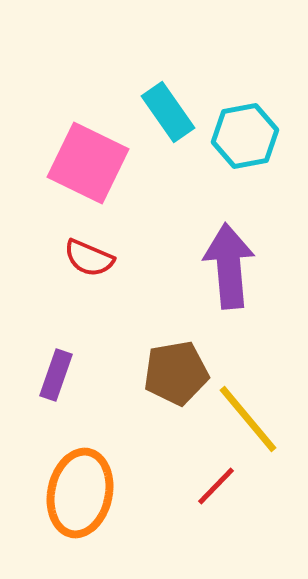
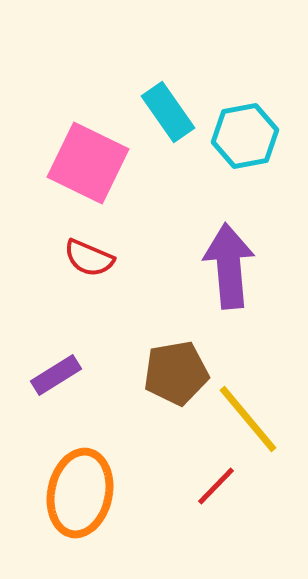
purple rectangle: rotated 39 degrees clockwise
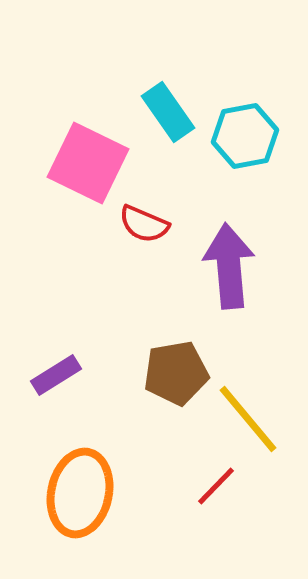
red semicircle: moved 55 px right, 34 px up
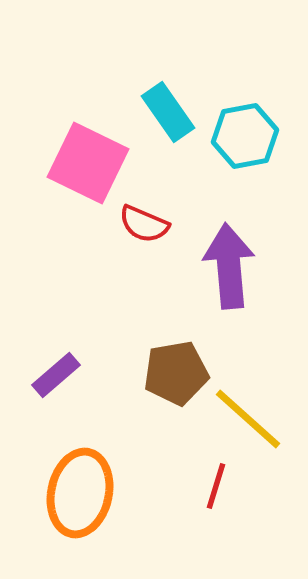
purple rectangle: rotated 9 degrees counterclockwise
yellow line: rotated 8 degrees counterclockwise
red line: rotated 27 degrees counterclockwise
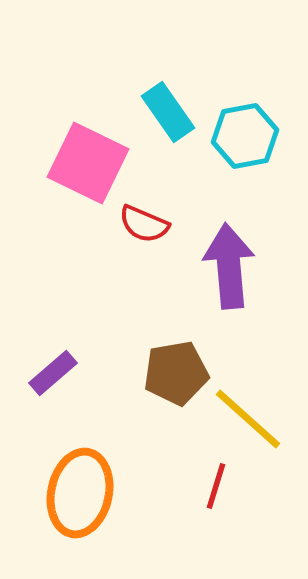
purple rectangle: moved 3 px left, 2 px up
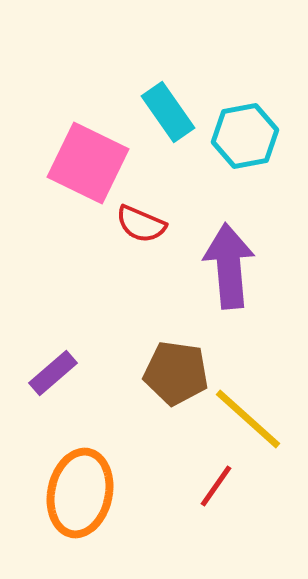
red semicircle: moved 3 px left
brown pentagon: rotated 18 degrees clockwise
red line: rotated 18 degrees clockwise
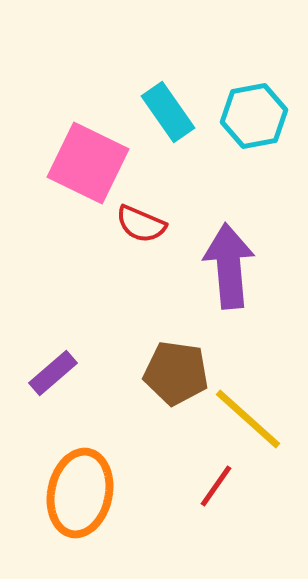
cyan hexagon: moved 9 px right, 20 px up
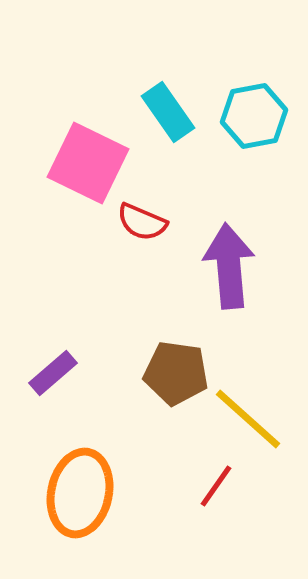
red semicircle: moved 1 px right, 2 px up
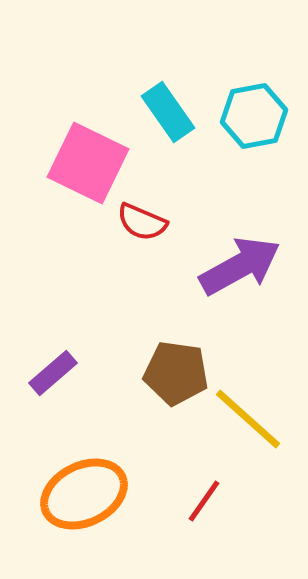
purple arrow: moved 11 px right; rotated 66 degrees clockwise
red line: moved 12 px left, 15 px down
orange ellipse: moved 4 px right, 1 px down; rotated 52 degrees clockwise
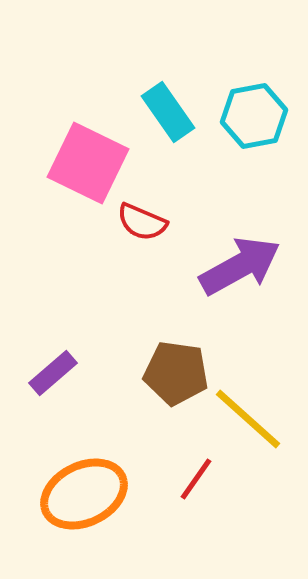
red line: moved 8 px left, 22 px up
